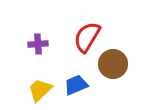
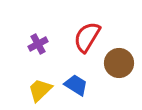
purple cross: rotated 24 degrees counterclockwise
brown circle: moved 6 px right, 1 px up
blue trapezoid: rotated 55 degrees clockwise
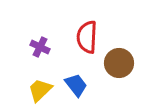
red semicircle: rotated 28 degrees counterclockwise
purple cross: moved 2 px right, 3 px down; rotated 36 degrees counterclockwise
blue trapezoid: rotated 20 degrees clockwise
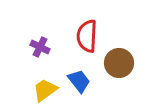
red semicircle: moved 1 px up
blue trapezoid: moved 3 px right, 4 px up
yellow trapezoid: moved 5 px right; rotated 8 degrees clockwise
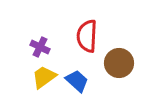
blue trapezoid: moved 2 px left; rotated 10 degrees counterclockwise
yellow trapezoid: moved 1 px left, 13 px up
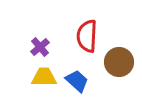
purple cross: rotated 24 degrees clockwise
brown circle: moved 1 px up
yellow trapezoid: rotated 36 degrees clockwise
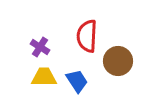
purple cross: rotated 18 degrees counterclockwise
brown circle: moved 1 px left, 1 px up
blue trapezoid: rotated 15 degrees clockwise
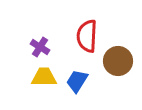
blue trapezoid: rotated 115 degrees counterclockwise
